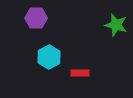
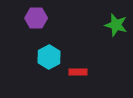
red rectangle: moved 2 px left, 1 px up
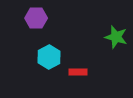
green star: moved 12 px down
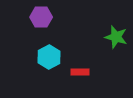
purple hexagon: moved 5 px right, 1 px up
red rectangle: moved 2 px right
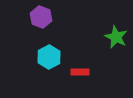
purple hexagon: rotated 20 degrees clockwise
green star: rotated 10 degrees clockwise
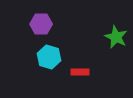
purple hexagon: moved 7 px down; rotated 20 degrees counterclockwise
cyan hexagon: rotated 15 degrees counterclockwise
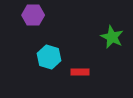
purple hexagon: moved 8 px left, 9 px up
green star: moved 4 px left
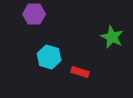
purple hexagon: moved 1 px right, 1 px up
red rectangle: rotated 18 degrees clockwise
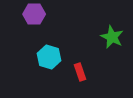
red rectangle: rotated 54 degrees clockwise
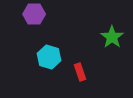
green star: rotated 10 degrees clockwise
